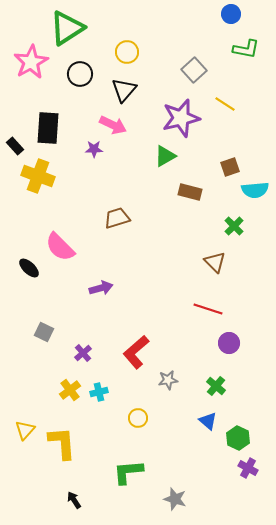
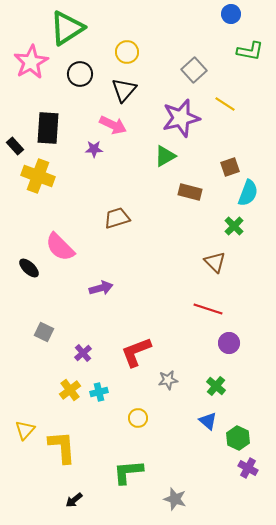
green L-shape at (246, 49): moved 4 px right, 2 px down
cyan semicircle at (255, 190): moved 7 px left, 3 px down; rotated 64 degrees counterclockwise
red L-shape at (136, 352): rotated 20 degrees clockwise
yellow L-shape at (62, 443): moved 4 px down
black arrow at (74, 500): rotated 96 degrees counterclockwise
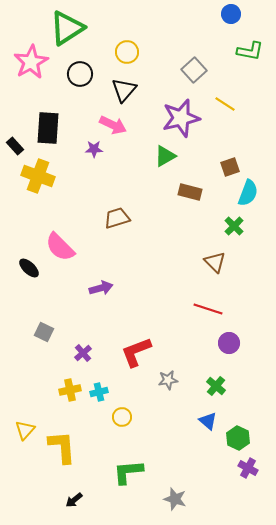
yellow cross at (70, 390): rotated 25 degrees clockwise
yellow circle at (138, 418): moved 16 px left, 1 px up
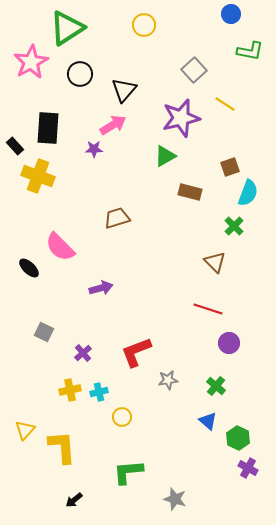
yellow circle at (127, 52): moved 17 px right, 27 px up
pink arrow at (113, 125): rotated 56 degrees counterclockwise
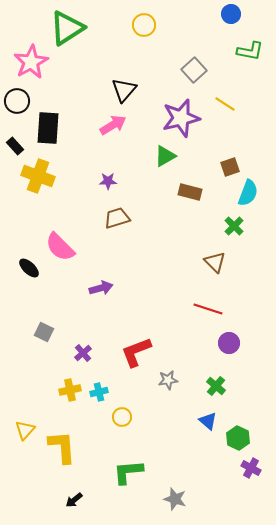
black circle at (80, 74): moved 63 px left, 27 px down
purple star at (94, 149): moved 14 px right, 32 px down
purple cross at (248, 468): moved 3 px right
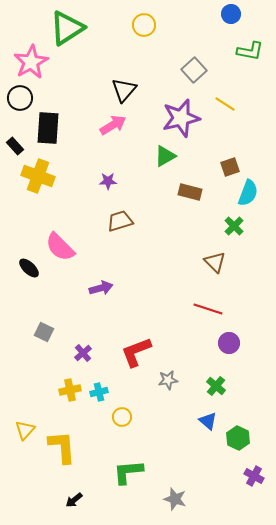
black circle at (17, 101): moved 3 px right, 3 px up
brown trapezoid at (117, 218): moved 3 px right, 3 px down
purple cross at (251, 468): moved 3 px right, 8 px down
